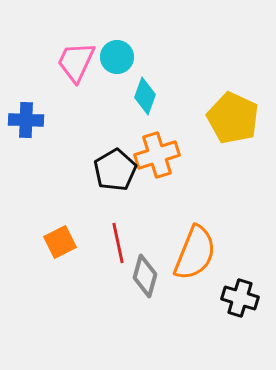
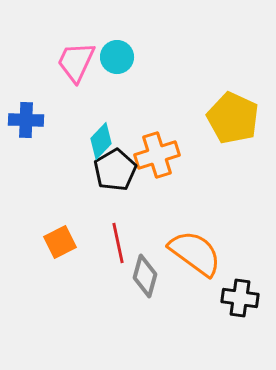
cyan diamond: moved 44 px left, 45 px down; rotated 24 degrees clockwise
orange semicircle: rotated 76 degrees counterclockwise
black cross: rotated 9 degrees counterclockwise
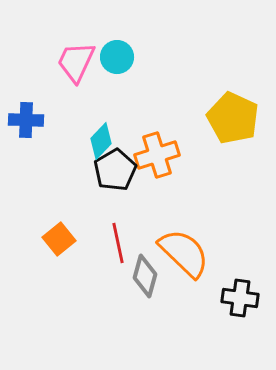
orange square: moved 1 px left, 3 px up; rotated 12 degrees counterclockwise
orange semicircle: moved 11 px left; rotated 8 degrees clockwise
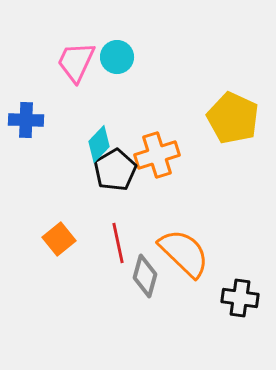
cyan diamond: moved 2 px left, 3 px down
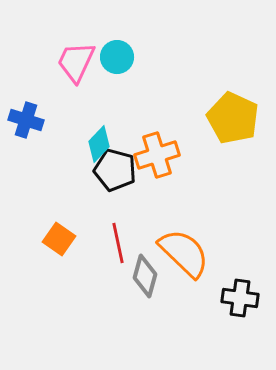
blue cross: rotated 16 degrees clockwise
black pentagon: rotated 27 degrees counterclockwise
orange square: rotated 16 degrees counterclockwise
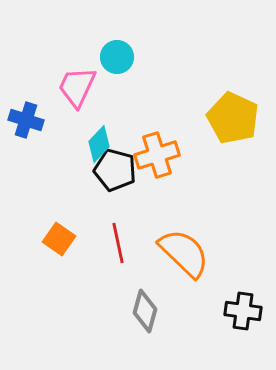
pink trapezoid: moved 1 px right, 25 px down
gray diamond: moved 35 px down
black cross: moved 3 px right, 13 px down
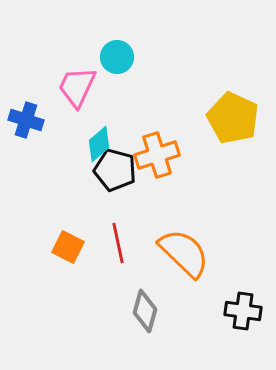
cyan diamond: rotated 6 degrees clockwise
orange square: moved 9 px right, 8 px down; rotated 8 degrees counterclockwise
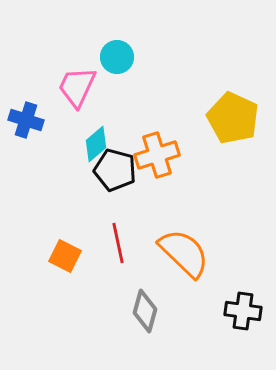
cyan diamond: moved 3 px left
orange square: moved 3 px left, 9 px down
